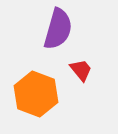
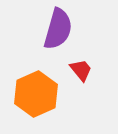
orange hexagon: rotated 15 degrees clockwise
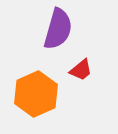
red trapezoid: rotated 90 degrees clockwise
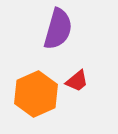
red trapezoid: moved 4 px left, 11 px down
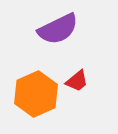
purple semicircle: rotated 48 degrees clockwise
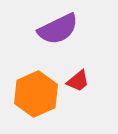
red trapezoid: moved 1 px right
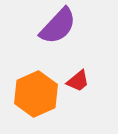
purple semicircle: moved 3 px up; rotated 21 degrees counterclockwise
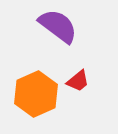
purple semicircle: rotated 96 degrees counterclockwise
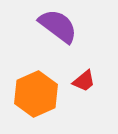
red trapezoid: moved 6 px right
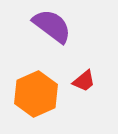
purple semicircle: moved 6 px left
